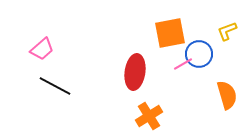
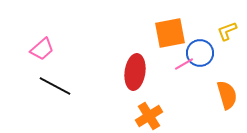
blue circle: moved 1 px right, 1 px up
pink line: moved 1 px right
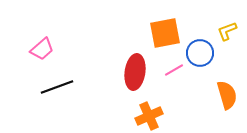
orange square: moved 5 px left
pink line: moved 10 px left, 6 px down
black line: moved 2 px right, 1 px down; rotated 48 degrees counterclockwise
orange cross: rotated 8 degrees clockwise
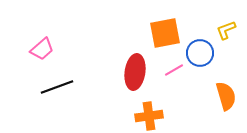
yellow L-shape: moved 1 px left, 1 px up
orange semicircle: moved 1 px left, 1 px down
orange cross: rotated 16 degrees clockwise
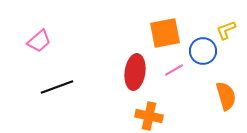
pink trapezoid: moved 3 px left, 8 px up
blue circle: moved 3 px right, 2 px up
orange cross: rotated 20 degrees clockwise
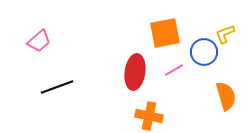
yellow L-shape: moved 1 px left, 4 px down
blue circle: moved 1 px right, 1 px down
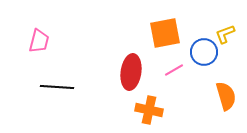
pink trapezoid: rotated 35 degrees counterclockwise
red ellipse: moved 4 px left
black line: rotated 24 degrees clockwise
orange cross: moved 6 px up
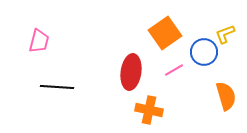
orange square: rotated 24 degrees counterclockwise
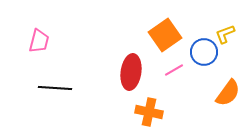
orange square: moved 2 px down
black line: moved 2 px left, 1 px down
orange semicircle: moved 2 px right, 3 px up; rotated 52 degrees clockwise
orange cross: moved 2 px down
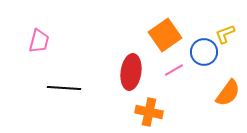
black line: moved 9 px right
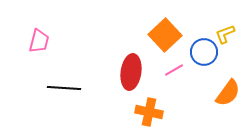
orange square: rotated 8 degrees counterclockwise
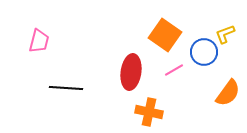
orange square: rotated 12 degrees counterclockwise
black line: moved 2 px right
